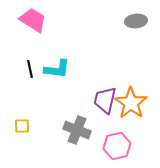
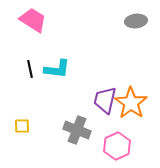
pink hexagon: rotated 12 degrees counterclockwise
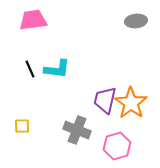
pink trapezoid: rotated 40 degrees counterclockwise
black line: rotated 12 degrees counterclockwise
pink hexagon: rotated 8 degrees clockwise
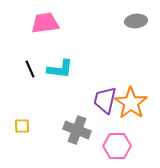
pink trapezoid: moved 12 px right, 3 px down
cyan L-shape: moved 3 px right
pink hexagon: rotated 16 degrees clockwise
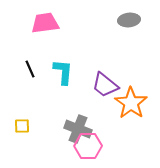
gray ellipse: moved 7 px left, 1 px up
cyan L-shape: moved 3 px right, 3 px down; rotated 92 degrees counterclockwise
purple trapezoid: moved 15 px up; rotated 64 degrees counterclockwise
gray cross: moved 1 px right, 1 px up
pink hexagon: moved 29 px left
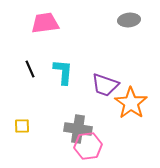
purple trapezoid: rotated 20 degrees counterclockwise
gray cross: rotated 12 degrees counterclockwise
pink hexagon: rotated 8 degrees counterclockwise
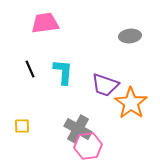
gray ellipse: moved 1 px right, 16 px down
gray cross: rotated 20 degrees clockwise
